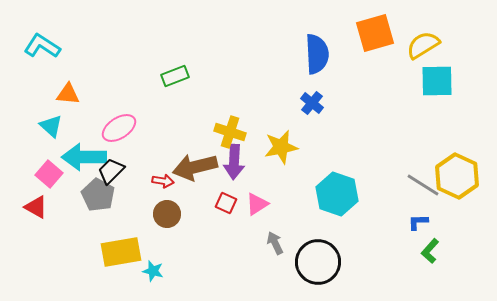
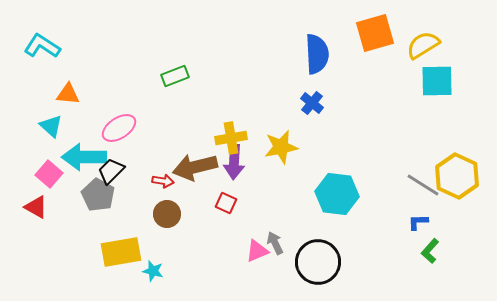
yellow cross: moved 1 px right, 6 px down; rotated 28 degrees counterclockwise
cyan hexagon: rotated 12 degrees counterclockwise
pink triangle: moved 47 px down; rotated 10 degrees clockwise
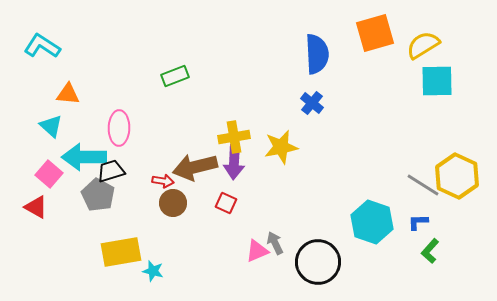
pink ellipse: rotated 56 degrees counterclockwise
yellow cross: moved 3 px right, 1 px up
black trapezoid: rotated 28 degrees clockwise
cyan hexagon: moved 35 px right, 28 px down; rotated 12 degrees clockwise
brown circle: moved 6 px right, 11 px up
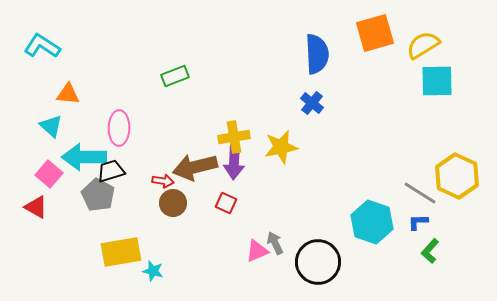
gray line: moved 3 px left, 8 px down
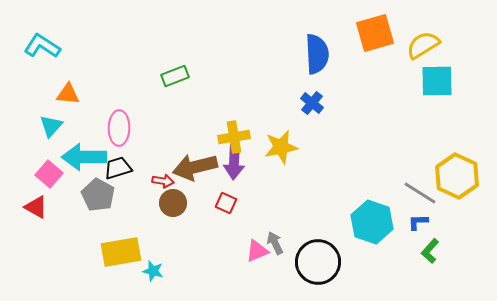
cyan triangle: rotated 30 degrees clockwise
black trapezoid: moved 7 px right, 3 px up
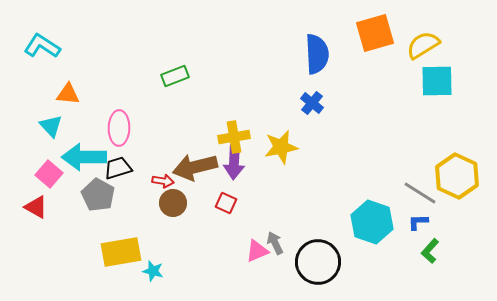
cyan triangle: rotated 25 degrees counterclockwise
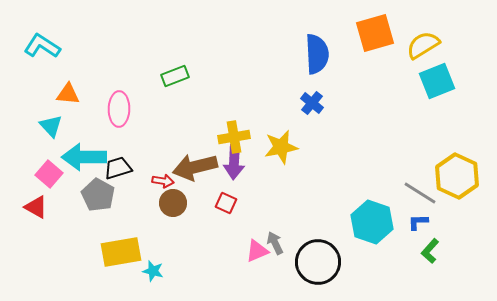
cyan square: rotated 21 degrees counterclockwise
pink ellipse: moved 19 px up
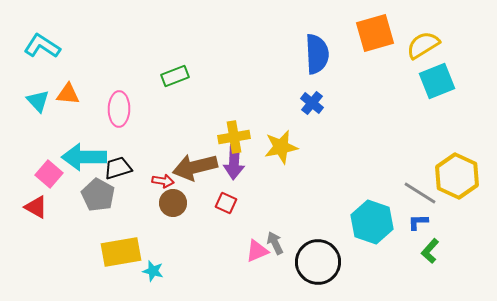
cyan triangle: moved 13 px left, 25 px up
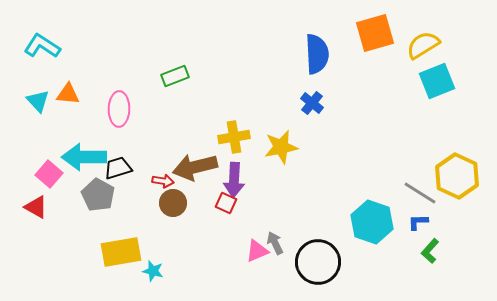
purple arrow: moved 18 px down
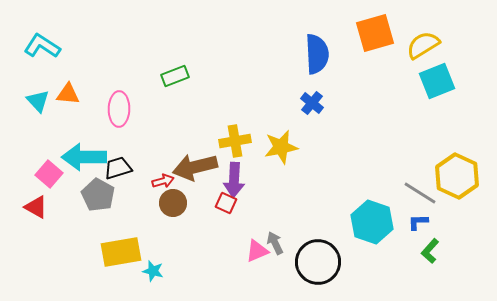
yellow cross: moved 1 px right, 4 px down
red arrow: rotated 25 degrees counterclockwise
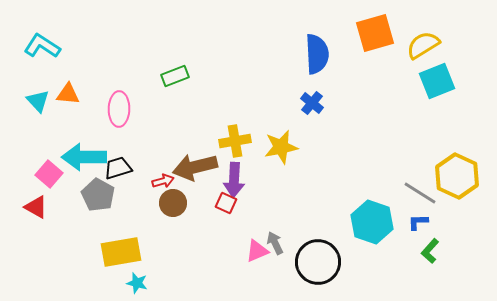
cyan star: moved 16 px left, 12 px down
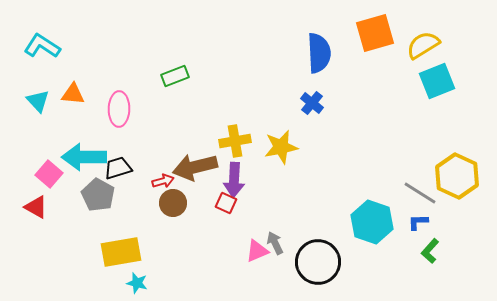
blue semicircle: moved 2 px right, 1 px up
orange triangle: moved 5 px right
